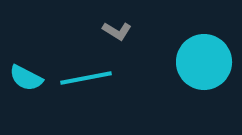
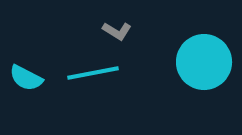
cyan line: moved 7 px right, 5 px up
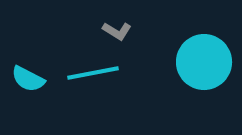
cyan semicircle: moved 2 px right, 1 px down
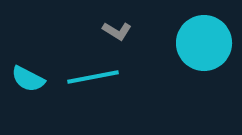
cyan circle: moved 19 px up
cyan line: moved 4 px down
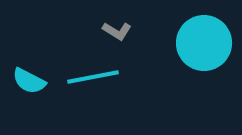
cyan semicircle: moved 1 px right, 2 px down
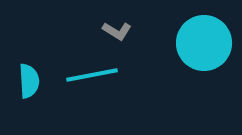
cyan line: moved 1 px left, 2 px up
cyan semicircle: rotated 120 degrees counterclockwise
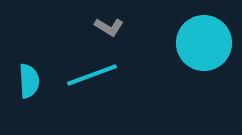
gray L-shape: moved 8 px left, 4 px up
cyan line: rotated 9 degrees counterclockwise
